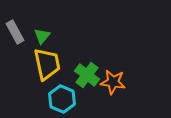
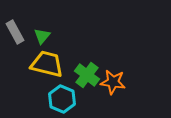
yellow trapezoid: rotated 64 degrees counterclockwise
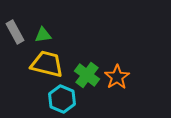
green triangle: moved 1 px right, 1 px up; rotated 42 degrees clockwise
orange star: moved 4 px right, 5 px up; rotated 30 degrees clockwise
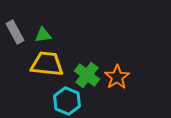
yellow trapezoid: rotated 8 degrees counterclockwise
cyan hexagon: moved 5 px right, 2 px down
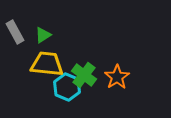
green triangle: rotated 24 degrees counterclockwise
green cross: moved 3 px left
cyan hexagon: moved 14 px up
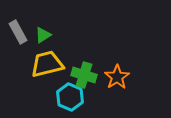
gray rectangle: moved 3 px right
yellow trapezoid: rotated 20 degrees counterclockwise
green cross: rotated 20 degrees counterclockwise
cyan hexagon: moved 3 px right, 10 px down
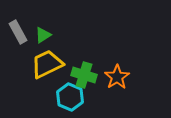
yellow trapezoid: rotated 12 degrees counterclockwise
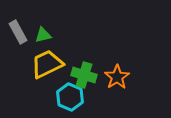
green triangle: rotated 18 degrees clockwise
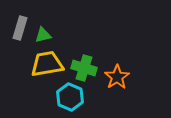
gray rectangle: moved 2 px right, 4 px up; rotated 45 degrees clockwise
yellow trapezoid: rotated 16 degrees clockwise
green cross: moved 7 px up
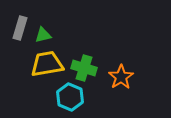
orange star: moved 4 px right
